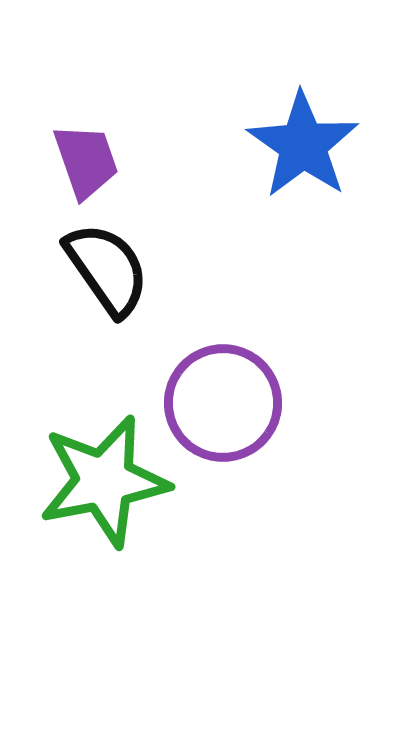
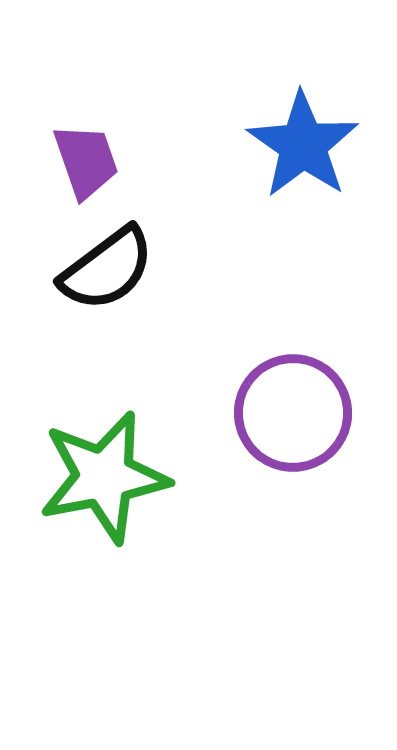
black semicircle: rotated 88 degrees clockwise
purple circle: moved 70 px right, 10 px down
green star: moved 4 px up
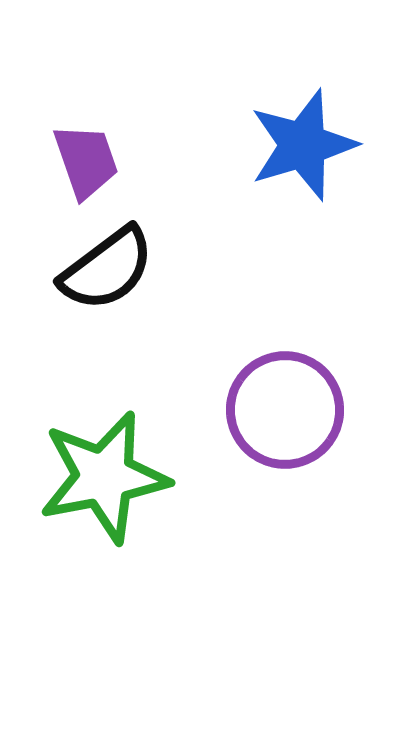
blue star: rotated 20 degrees clockwise
purple circle: moved 8 px left, 3 px up
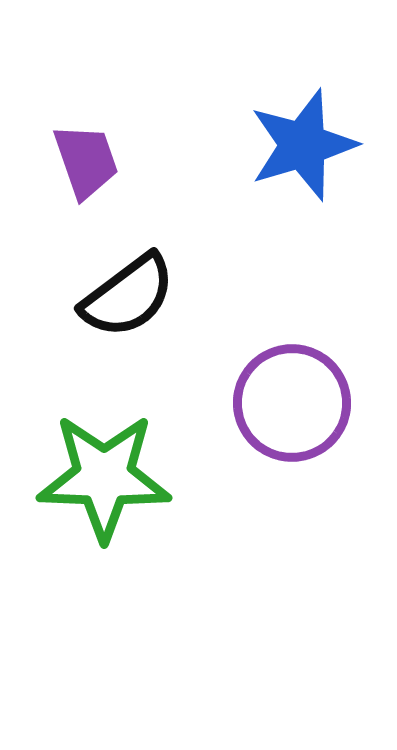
black semicircle: moved 21 px right, 27 px down
purple circle: moved 7 px right, 7 px up
green star: rotated 13 degrees clockwise
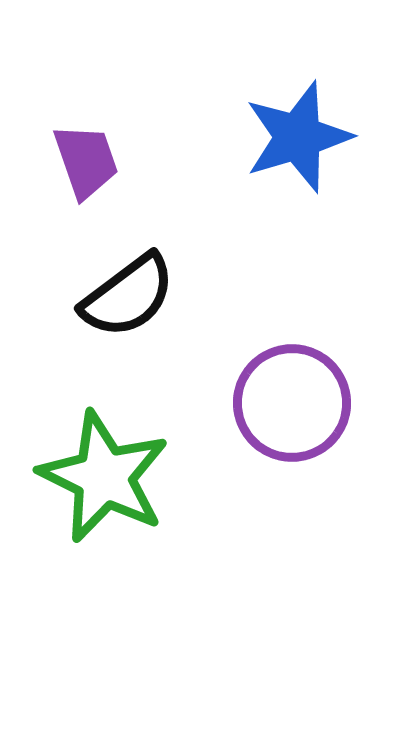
blue star: moved 5 px left, 8 px up
green star: rotated 24 degrees clockwise
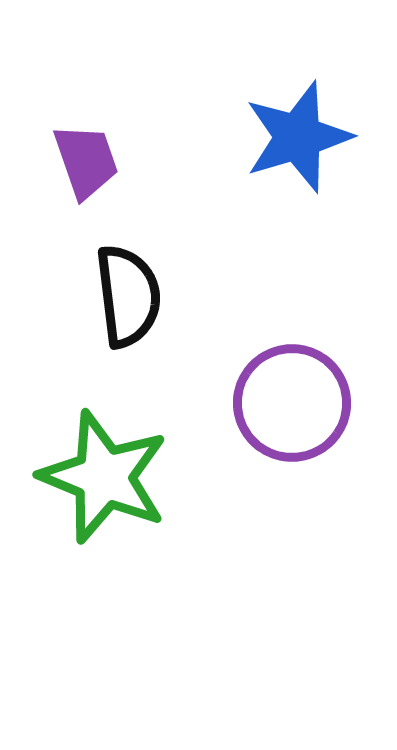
black semicircle: rotated 60 degrees counterclockwise
green star: rotated 4 degrees counterclockwise
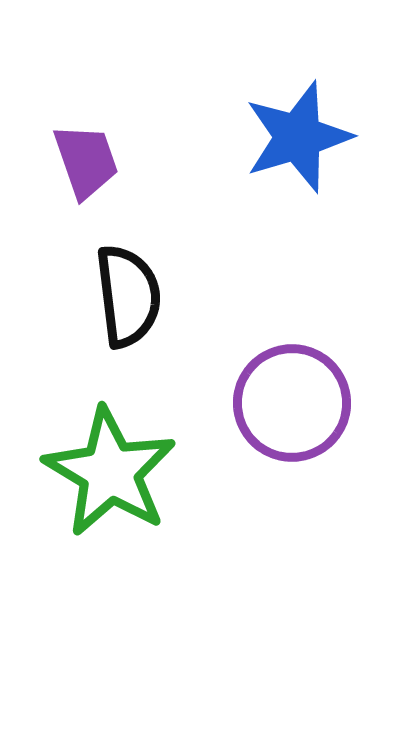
green star: moved 6 px right, 5 px up; rotated 9 degrees clockwise
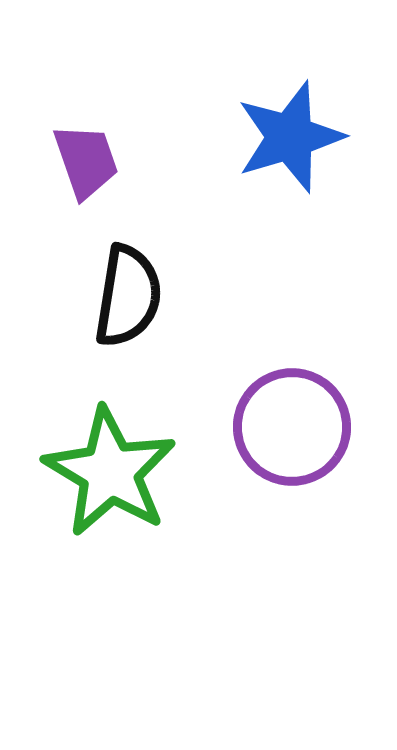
blue star: moved 8 px left
black semicircle: rotated 16 degrees clockwise
purple circle: moved 24 px down
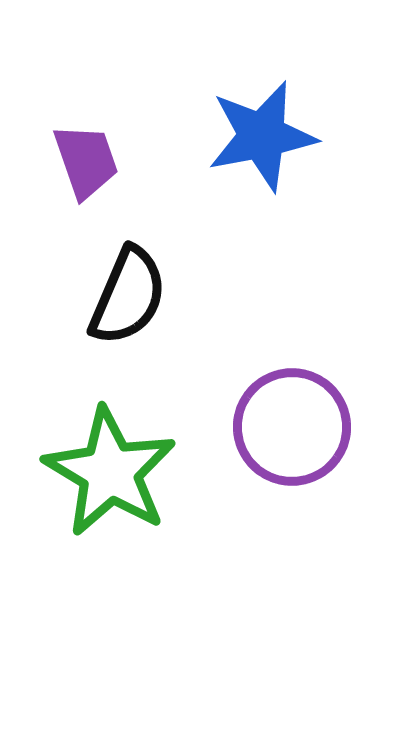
blue star: moved 28 px left, 1 px up; rotated 6 degrees clockwise
black semicircle: rotated 14 degrees clockwise
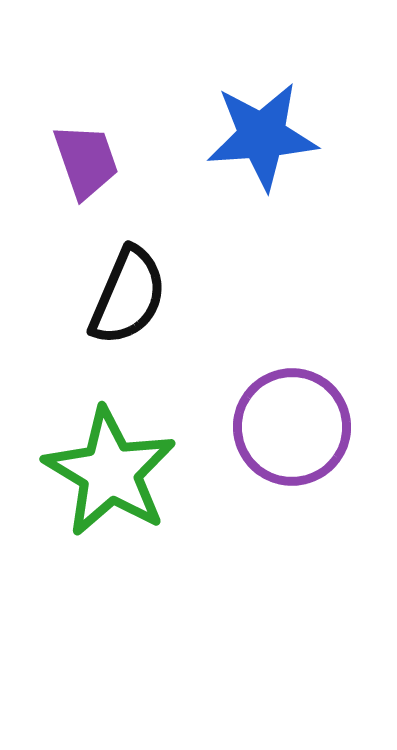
blue star: rotated 7 degrees clockwise
